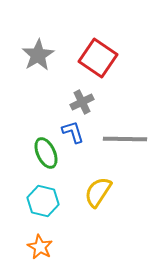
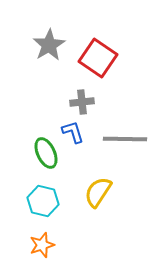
gray star: moved 11 px right, 10 px up
gray cross: rotated 20 degrees clockwise
orange star: moved 2 px right, 2 px up; rotated 25 degrees clockwise
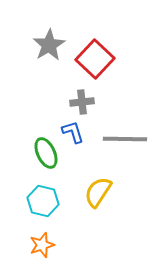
red square: moved 3 px left, 1 px down; rotated 9 degrees clockwise
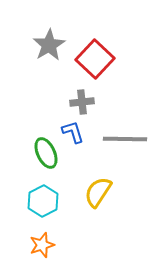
cyan hexagon: rotated 20 degrees clockwise
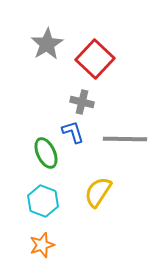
gray star: moved 2 px left, 1 px up
gray cross: rotated 20 degrees clockwise
cyan hexagon: rotated 12 degrees counterclockwise
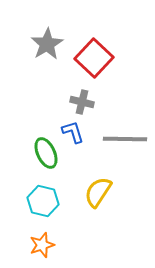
red square: moved 1 px left, 1 px up
cyan hexagon: rotated 8 degrees counterclockwise
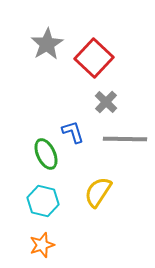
gray cross: moved 24 px right; rotated 30 degrees clockwise
green ellipse: moved 1 px down
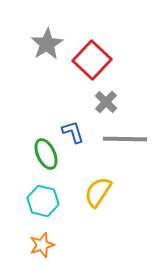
red square: moved 2 px left, 2 px down
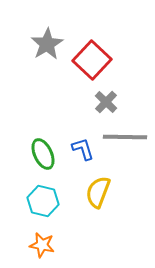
blue L-shape: moved 10 px right, 17 px down
gray line: moved 2 px up
green ellipse: moved 3 px left
yellow semicircle: rotated 12 degrees counterclockwise
orange star: rotated 30 degrees clockwise
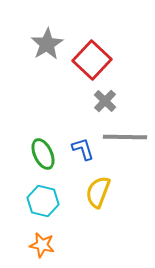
gray cross: moved 1 px left, 1 px up
